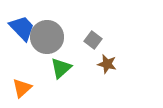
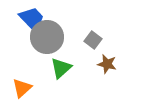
blue trapezoid: moved 10 px right, 9 px up
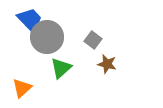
blue trapezoid: moved 2 px left, 1 px down
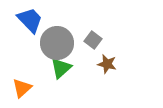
gray circle: moved 10 px right, 6 px down
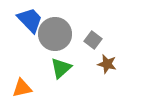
gray circle: moved 2 px left, 9 px up
orange triangle: rotated 30 degrees clockwise
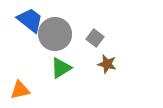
blue trapezoid: rotated 8 degrees counterclockwise
gray square: moved 2 px right, 2 px up
green triangle: rotated 10 degrees clockwise
orange triangle: moved 2 px left, 2 px down
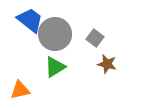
green triangle: moved 6 px left, 1 px up
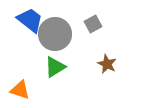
gray square: moved 2 px left, 14 px up; rotated 24 degrees clockwise
brown star: rotated 12 degrees clockwise
orange triangle: rotated 30 degrees clockwise
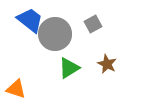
green triangle: moved 14 px right, 1 px down
orange triangle: moved 4 px left, 1 px up
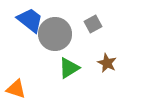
brown star: moved 1 px up
